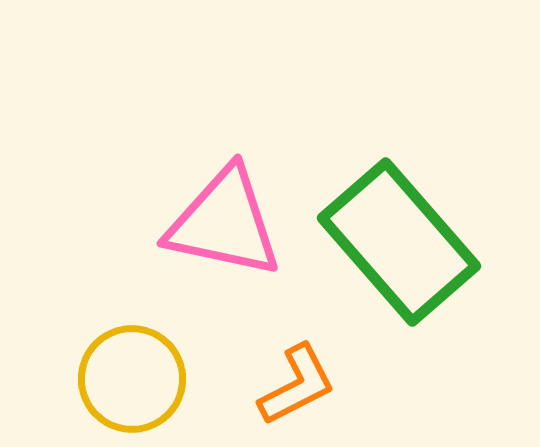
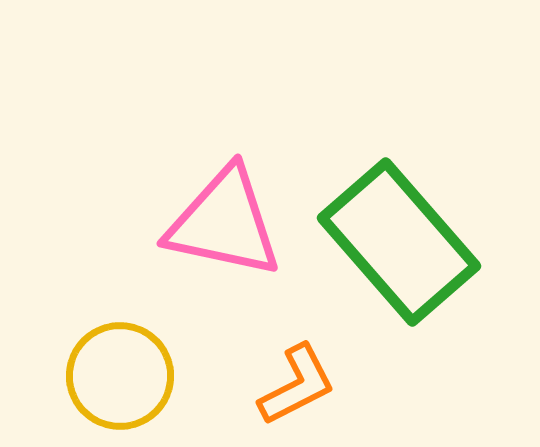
yellow circle: moved 12 px left, 3 px up
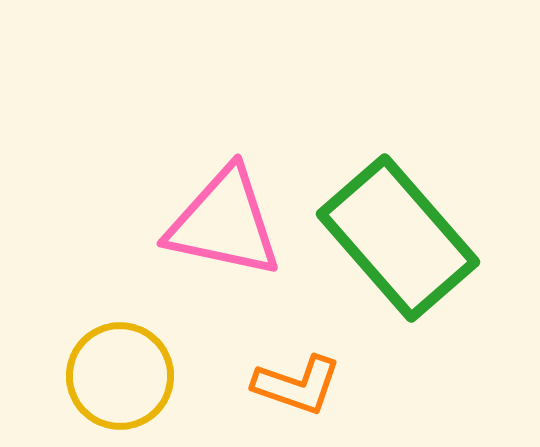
green rectangle: moved 1 px left, 4 px up
orange L-shape: rotated 46 degrees clockwise
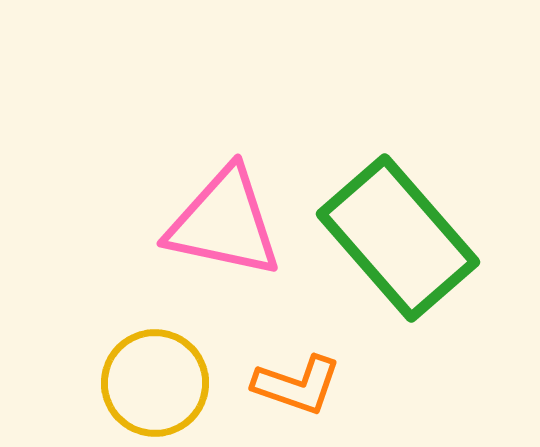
yellow circle: moved 35 px right, 7 px down
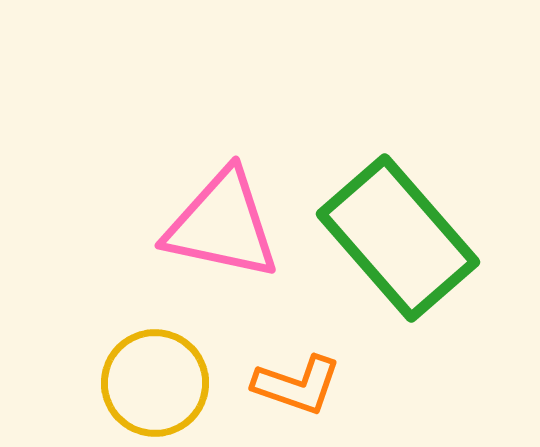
pink triangle: moved 2 px left, 2 px down
